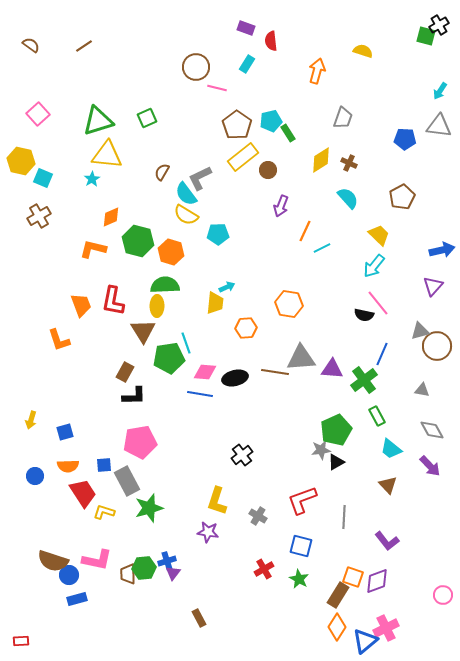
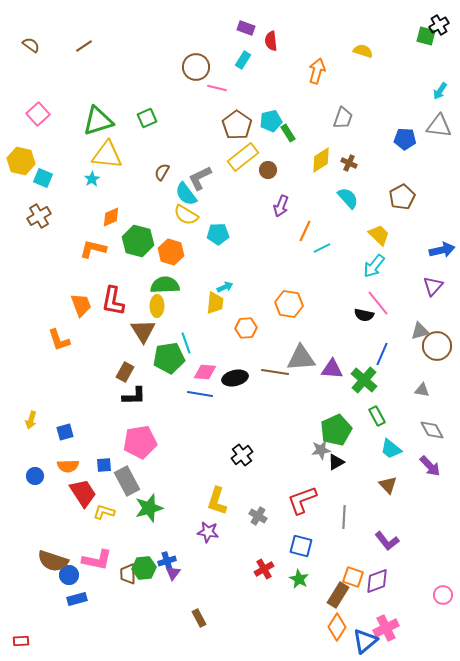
cyan rectangle at (247, 64): moved 4 px left, 4 px up
cyan arrow at (227, 287): moved 2 px left
green cross at (364, 380): rotated 12 degrees counterclockwise
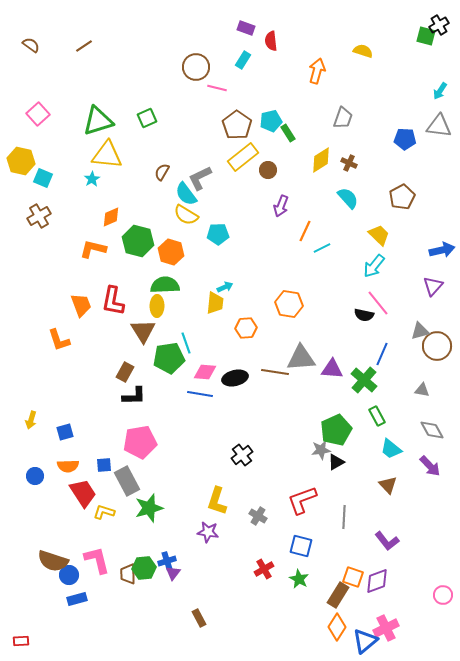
pink L-shape at (97, 560): rotated 116 degrees counterclockwise
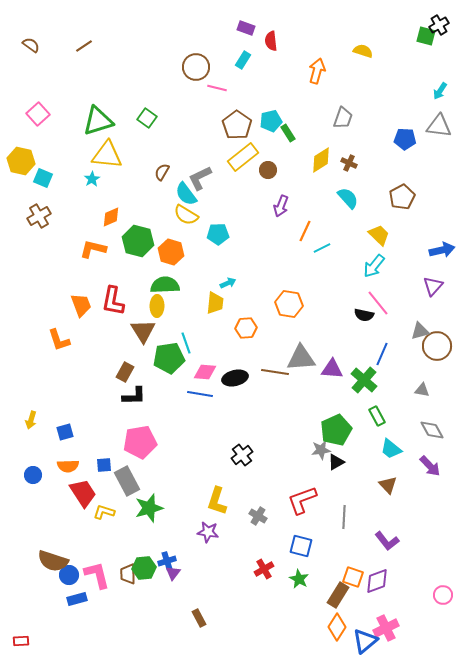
green square at (147, 118): rotated 30 degrees counterclockwise
cyan arrow at (225, 287): moved 3 px right, 4 px up
blue circle at (35, 476): moved 2 px left, 1 px up
pink L-shape at (97, 560): moved 15 px down
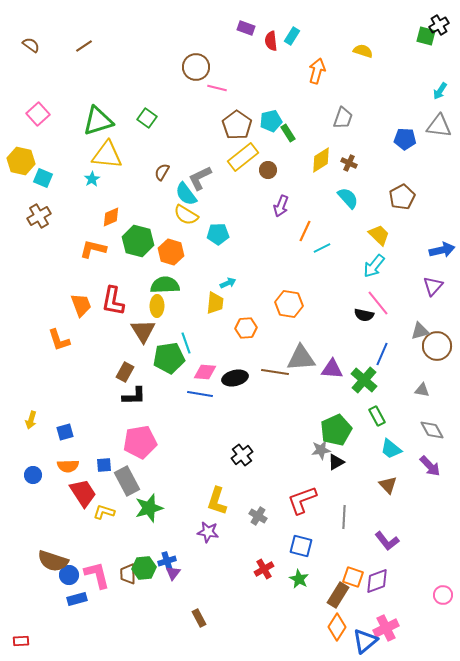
cyan rectangle at (243, 60): moved 49 px right, 24 px up
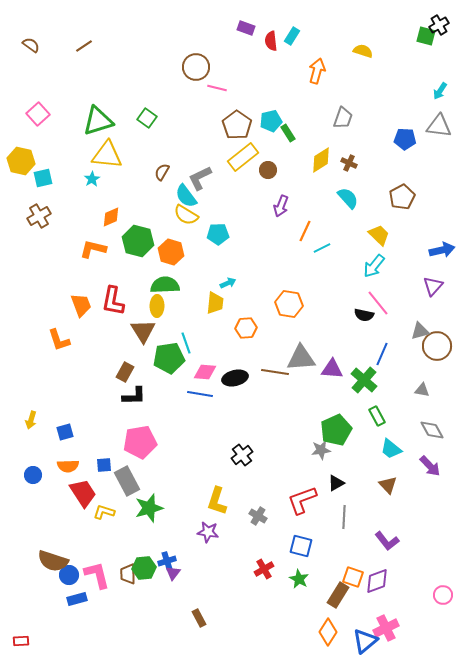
cyan square at (43, 178): rotated 36 degrees counterclockwise
cyan semicircle at (186, 194): moved 2 px down
black triangle at (336, 462): moved 21 px down
orange diamond at (337, 627): moved 9 px left, 5 px down
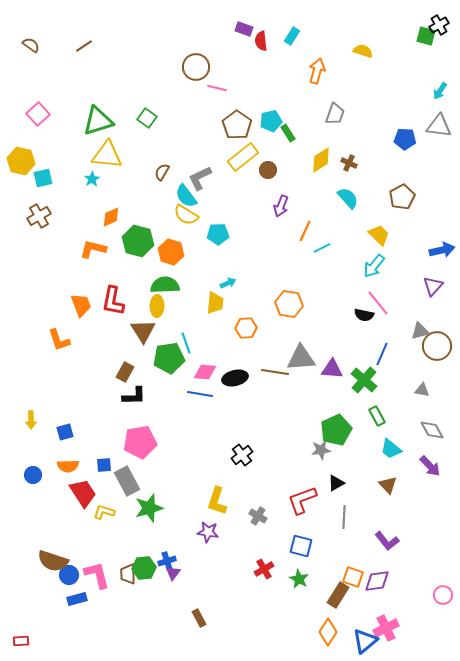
purple rectangle at (246, 28): moved 2 px left, 1 px down
red semicircle at (271, 41): moved 10 px left
gray trapezoid at (343, 118): moved 8 px left, 4 px up
yellow arrow at (31, 420): rotated 18 degrees counterclockwise
purple diamond at (377, 581): rotated 12 degrees clockwise
